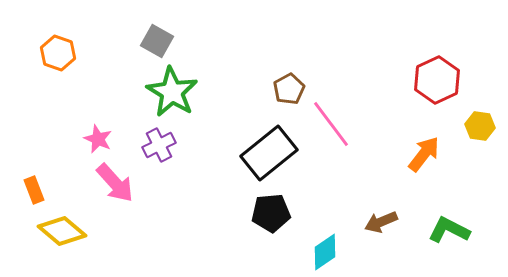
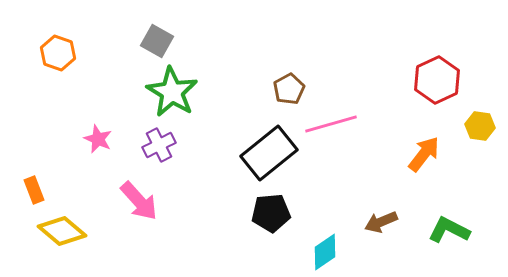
pink line: rotated 69 degrees counterclockwise
pink arrow: moved 24 px right, 18 px down
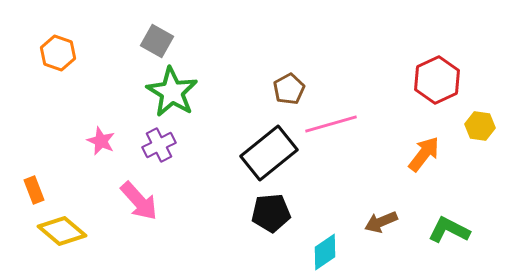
pink star: moved 3 px right, 2 px down
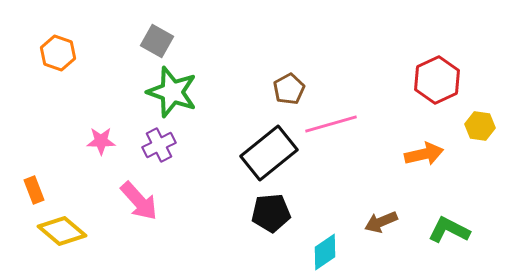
green star: rotated 12 degrees counterclockwise
pink star: rotated 24 degrees counterclockwise
orange arrow: rotated 39 degrees clockwise
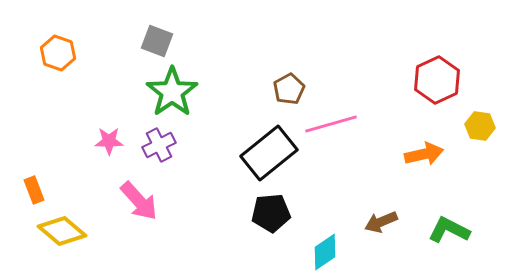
gray square: rotated 8 degrees counterclockwise
green star: rotated 18 degrees clockwise
pink star: moved 8 px right
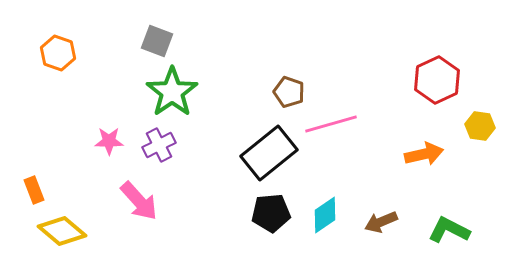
brown pentagon: moved 3 px down; rotated 24 degrees counterclockwise
cyan diamond: moved 37 px up
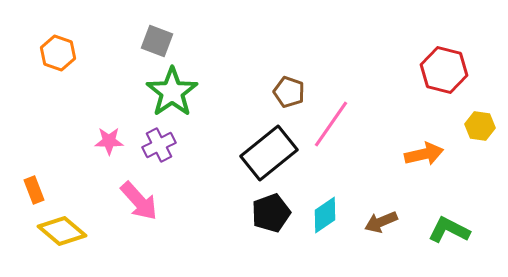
red hexagon: moved 7 px right, 10 px up; rotated 21 degrees counterclockwise
pink line: rotated 39 degrees counterclockwise
black pentagon: rotated 15 degrees counterclockwise
